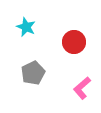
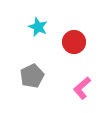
cyan star: moved 12 px right
gray pentagon: moved 1 px left, 3 px down
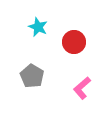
gray pentagon: rotated 15 degrees counterclockwise
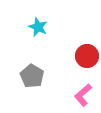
red circle: moved 13 px right, 14 px down
pink L-shape: moved 1 px right, 7 px down
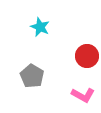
cyan star: moved 2 px right
pink L-shape: rotated 110 degrees counterclockwise
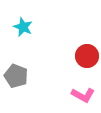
cyan star: moved 17 px left
gray pentagon: moved 16 px left; rotated 10 degrees counterclockwise
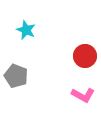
cyan star: moved 3 px right, 3 px down
red circle: moved 2 px left
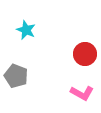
red circle: moved 2 px up
pink L-shape: moved 1 px left, 2 px up
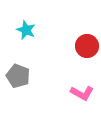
red circle: moved 2 px right, 8 px up
gray pentagon: moved 2 px right
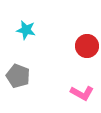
cyan star: rotated 12 degrees counterclockwise
